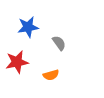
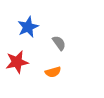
blue star: rotated 15 degrees counterclockwise
orange semicircle: moved 2 px right, 3 px up
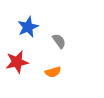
gray semicircle: moved 2 px up
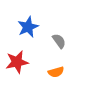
orange semicircle: moved 3 px right
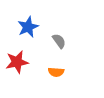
orange semicircle: rotated 21 degrees clockwise
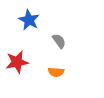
blue star: moved 1 px right, 7 px up; rotated 20 degrees counterclockwise
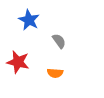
red star: moved 1 px right; rotated 25 degrees clockwise
orange semicircle: moved 1 px left, 1 px down
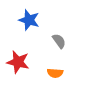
blue star: rotated 10 degrees counterclockwise
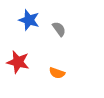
gray semicircle: moved 12 px up
orange semicircle: moved 2 px right; rotated 14 degrees clockwise
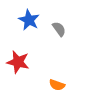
blue star: rotated 10 degrees clockwise
orange semicircle: moved 12 px down
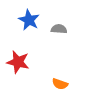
gray semicircle: rotated 49 degrees counterclockwise
orange semicircle: moved 3 px right, 1 px up
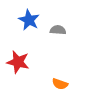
gray semicircle: moved 1 px left, 1 px down
